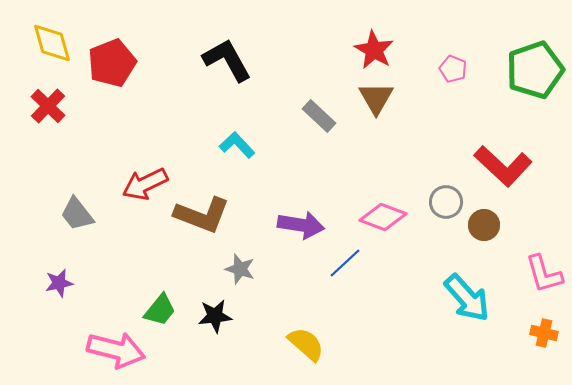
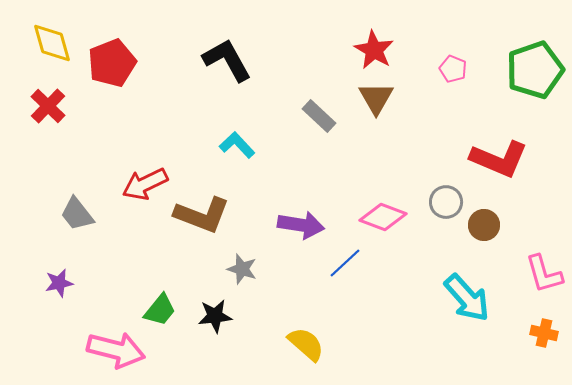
red L-shape: moved 4 px left, 7 px up; rotated 20 degrees counterclockwise
gray star: moved 2 px right
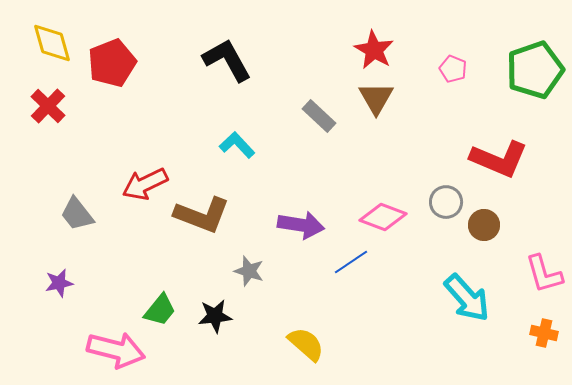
blue line: moved 6 px right, 1 px up; rotated 9 degrees clockwise
gray star: moved 7 px right, 2 px down
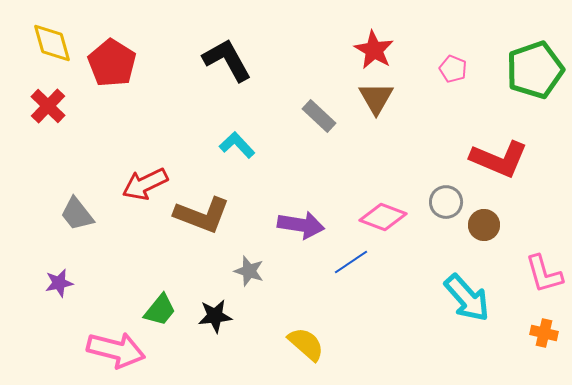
red pentagon: rotated 18 degrees counterclockwise
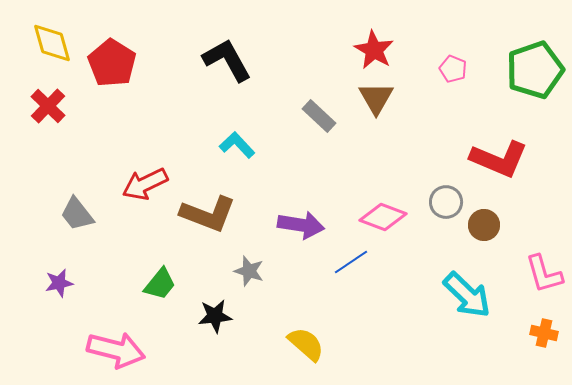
brown L-shape: moved 6 px right, 1 px up
cyan arrow: moved 3 px up; rotated 4 degrees counterclockwise
green trapezoid: moved 26 px up
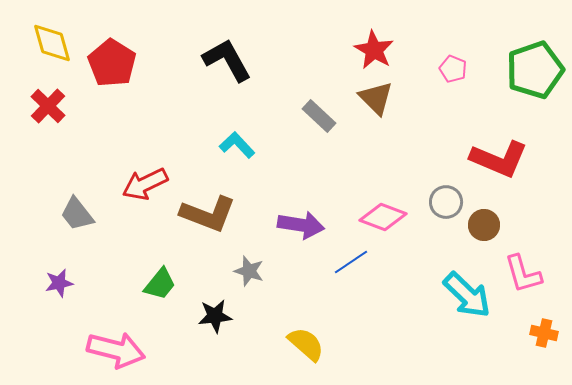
brown triangle: rotated 15 degrees counterclockwise
pink L-shape: moved 21 px left
